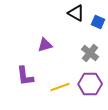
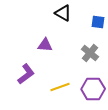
black triangle: moved 13 px left
blue square: rotated 16 degrees counterclockwise
purple triangle: rotated 21 degrees clockwise
purple L-shape: moved 1 px right, 2 px up; rotated 120 degrees counterclockwise
purple hexagon: moved 3 px right, 5 px down
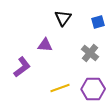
black triangle: moved 5 px down; rotated 36 degrees clockwise
blue square: rotated 24 degrees counterclockwise
purple L-shape: moved 4 px left, 7 px up
yellow line: moved 1 px down
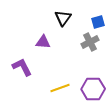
purple triangle: moved 2 px left, 3 px up
gray cross: moved 11 px up; rotated 24 degrees clockwise
purple L-shape: rotated 80 degrees counterclockwise
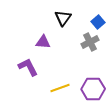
blue square: rotated 24 degrees counterclockwise
purple L-shape: moved 6 px right
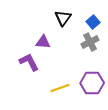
blue square: moved 5 px left
purple L-shape: moved 1 px right, 5 px up
purple hexagon: moved 1 px left, 6 px up
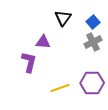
gray cross: moved 3 px right
purple L-shape: rotated 40 degrees clockwise
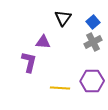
purple hexagon: moved 2 px up
yellow line: rotated 24 degrees clockwise
